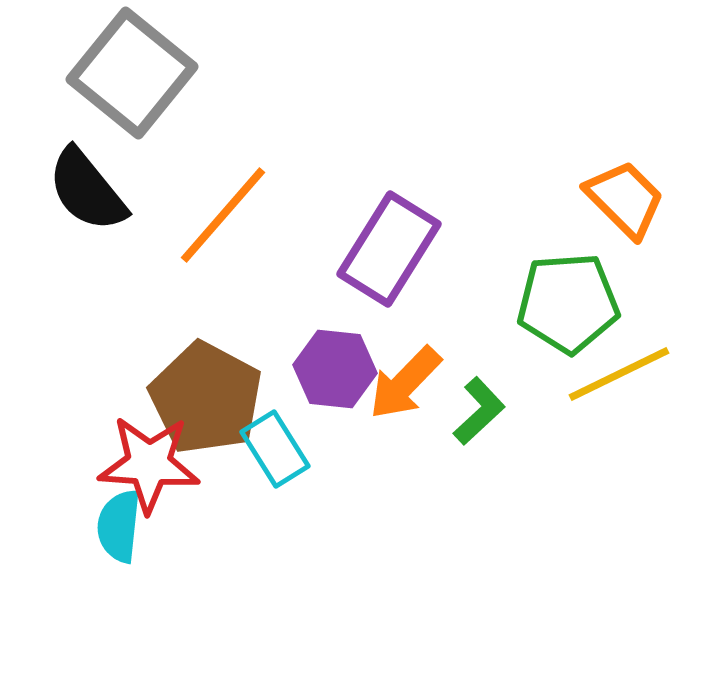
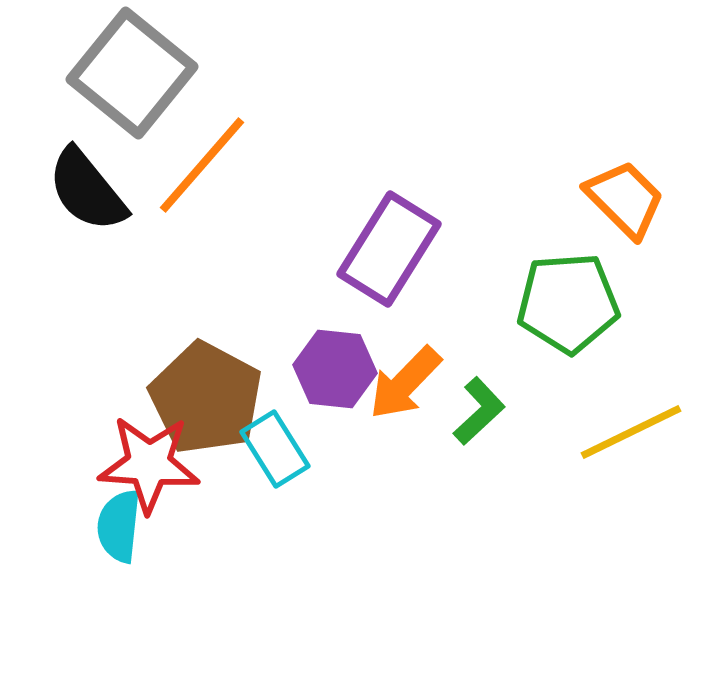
orange line: moved 21 px left, 50 px up
yellow line: moved 12 px right, 58 px down
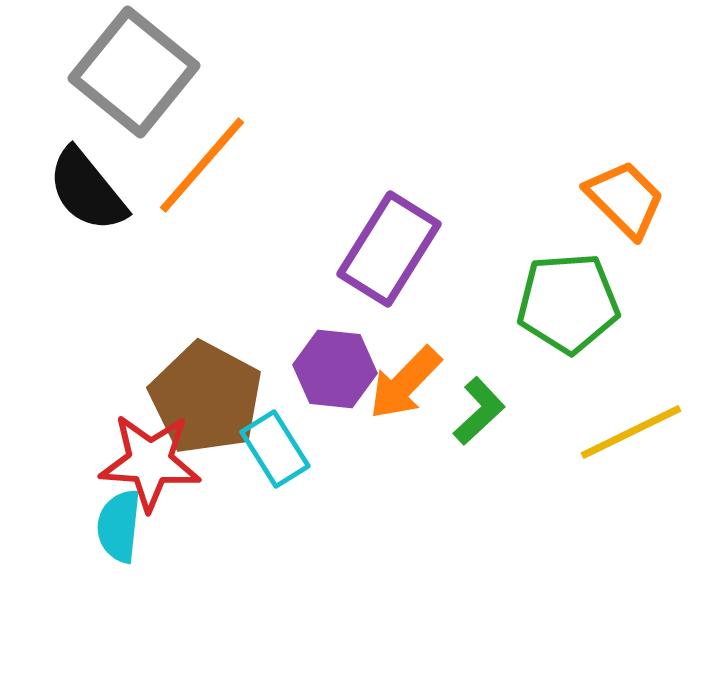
gray square: moved 2 px right, 1 px up
red star: moved 1 px right, 2 px up
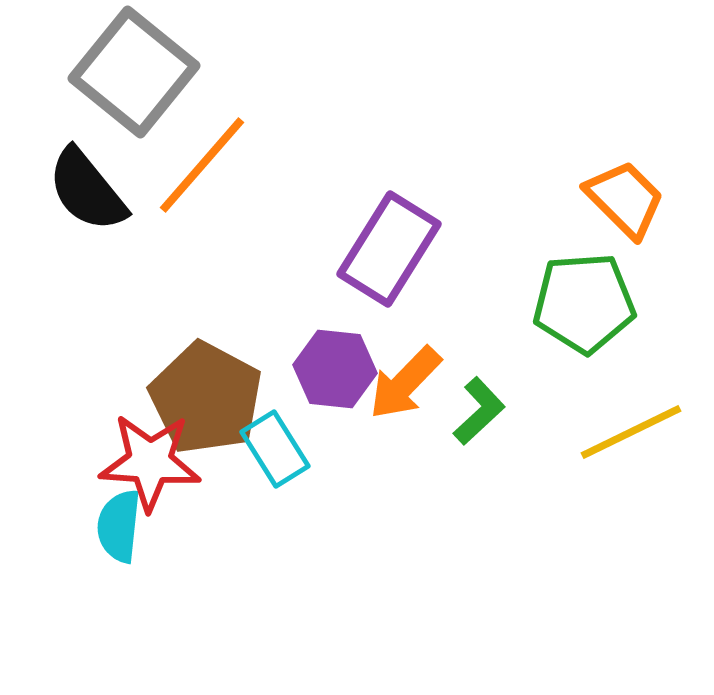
green pentagon: moved 16 px right
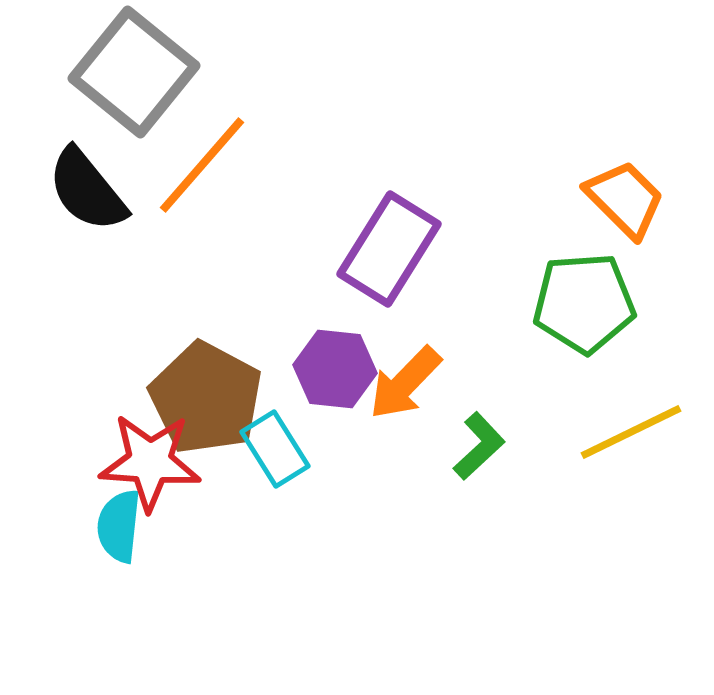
green L-shape: moved 35 px down
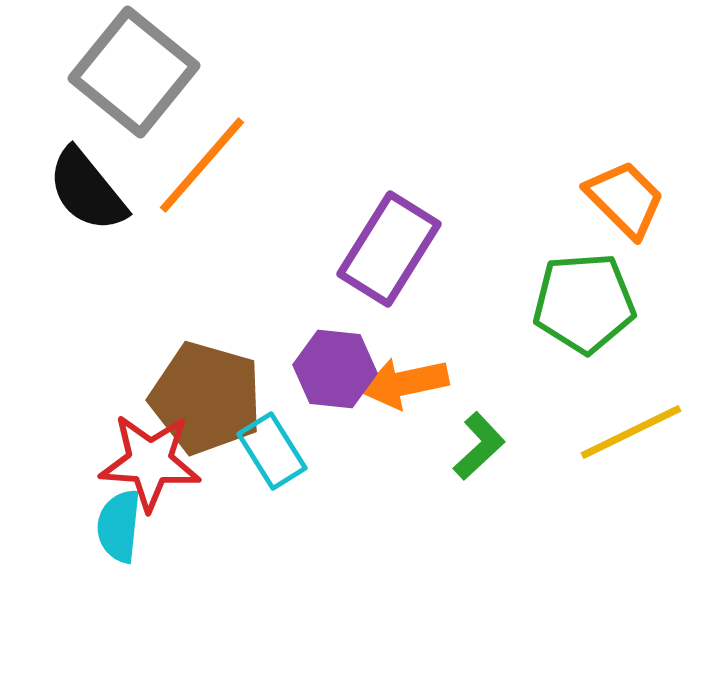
orange arrow: rotated 34 degrees clockwise
brown pentagon: rotated 12 degrees counterclockwise
cyan rectangle: moved 3 px left, 2 px down
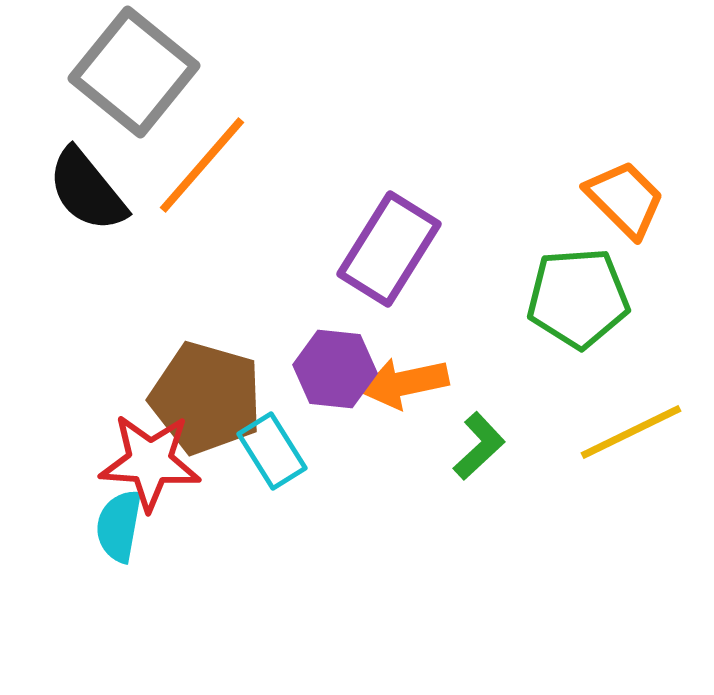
green pentagon: moved 6 px left, 5 px up
cyan semicircle: rotated 4 degrees clockwise
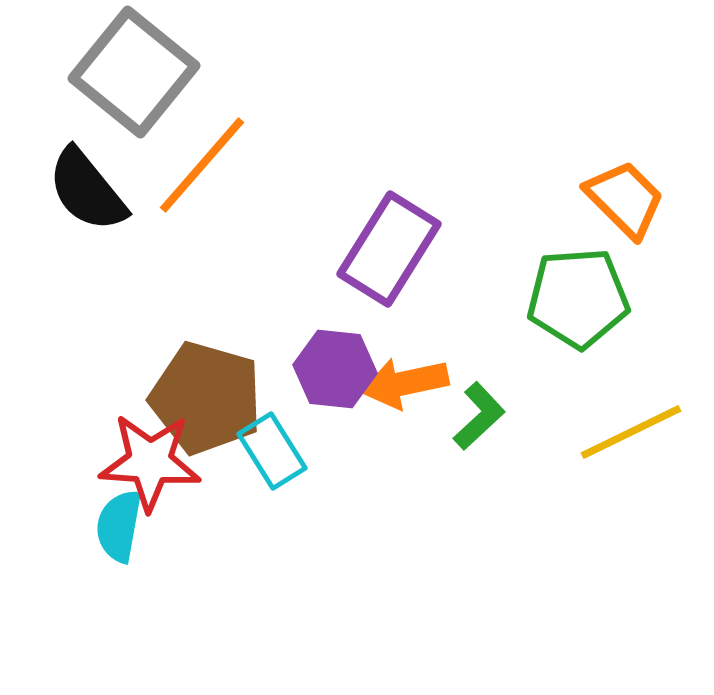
green L-shape: moved 30 px up
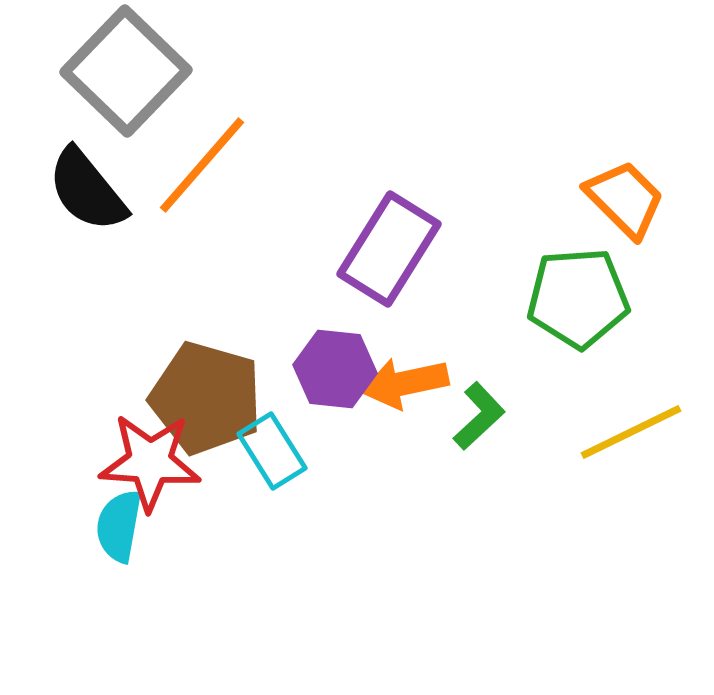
gray square: moved 8 px left, 1 px up; rotated 5 degrees clockwise
